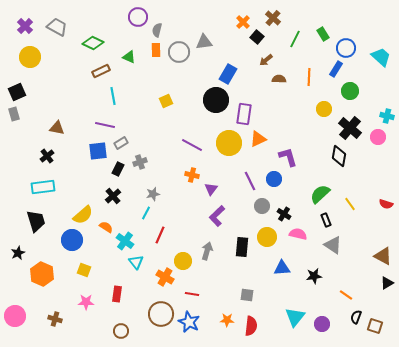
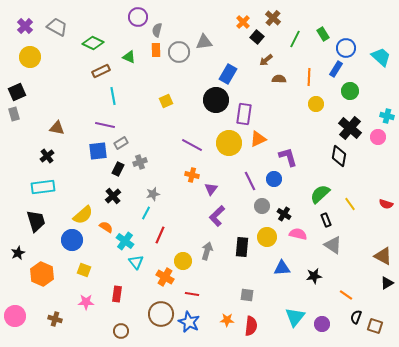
yellow circle at (324, 109): moved 8 px left, 5 px up
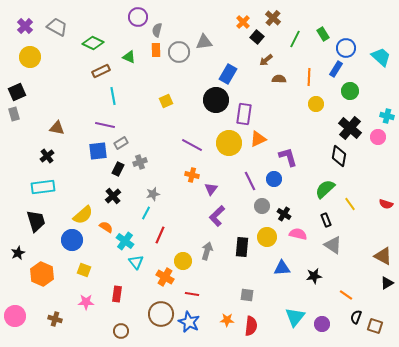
green semicircle at (320, 194): moved 5 px right, 5 px up
